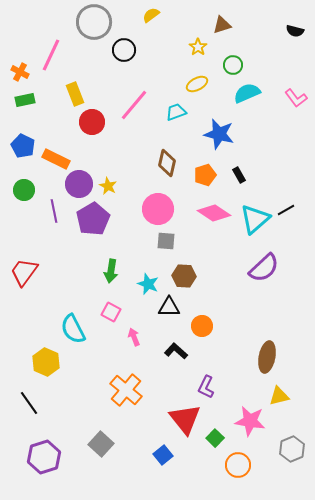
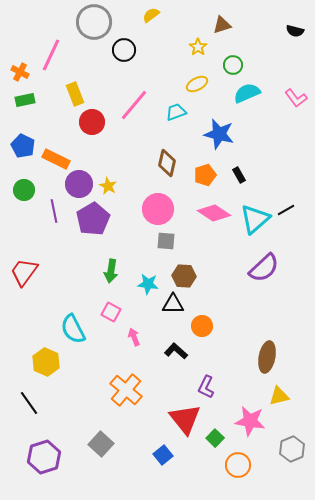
cyan star at (148, 284): rotated 15 degrees counterclockwise
black triangle at (169, 307): moved 4 px right, 3 px up
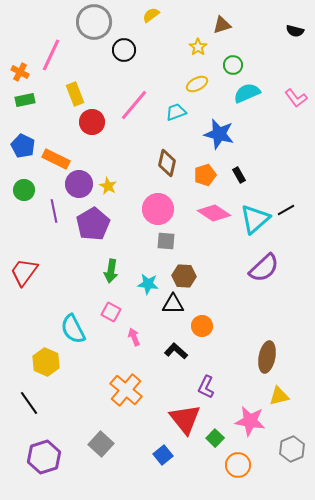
purple pentagon at (93, 219): moved 5 px down
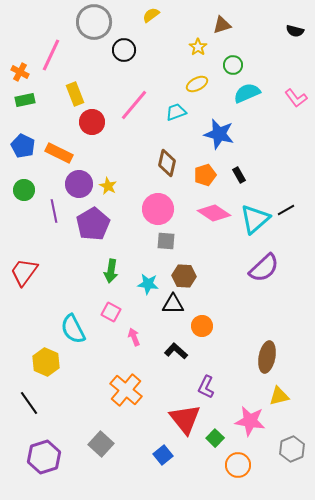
orange rectangle at (56, 159): moved 3 px right, 6 px up
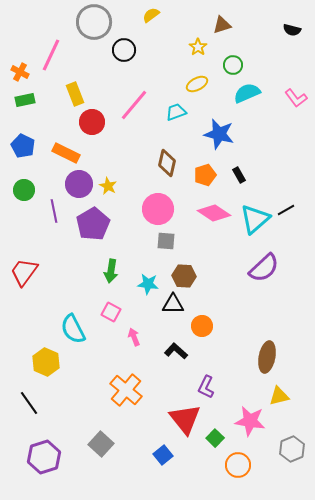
black semicircle at (295, 31): moved 3 px left, 1 px up
orange rectangle at (59, 153): moved 7 px right
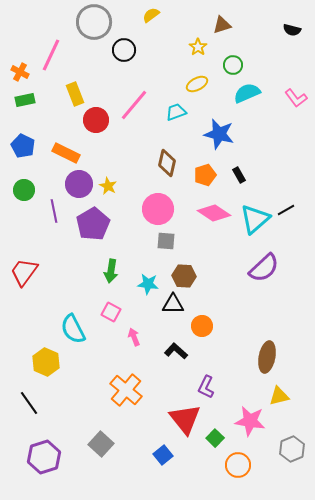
red circle at (92, 122): moved 4 px right, 2 px up
